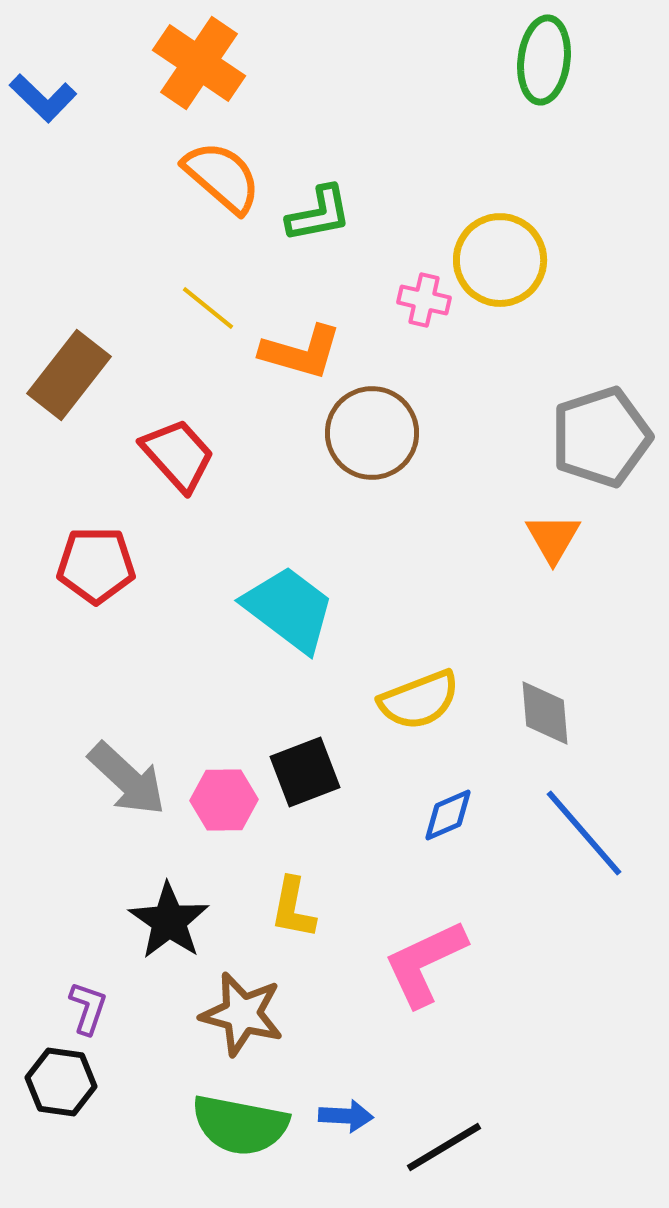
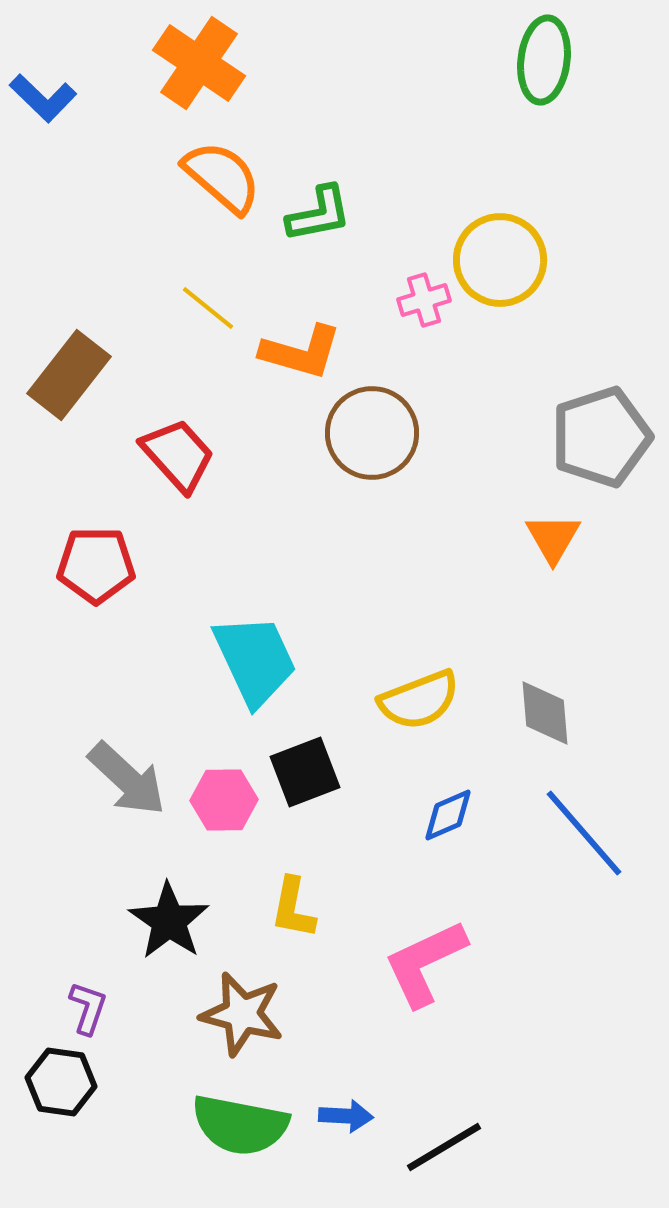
pink cross: rotated 30 degrees counterclockwise
cyan trapezoid: moved 34 px left, 51 px down; rotated 28 degrees clockwise
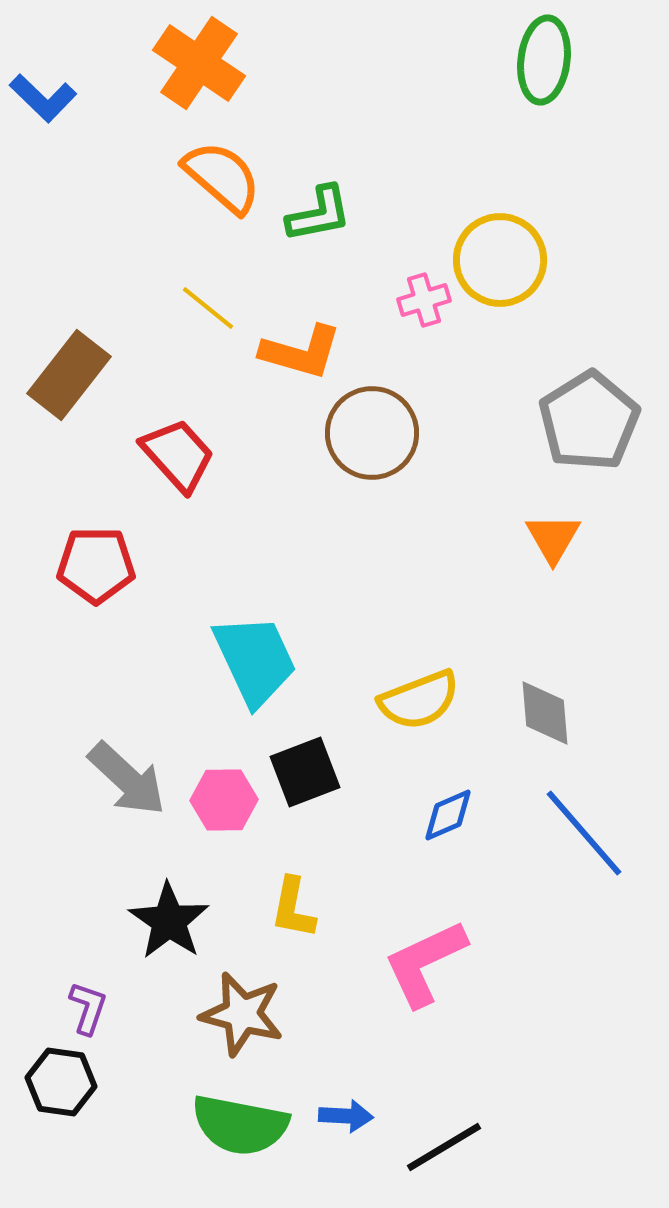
gray pentagon: moved 12 px left, 16 px up; rotated 14 degrees counterclockwise
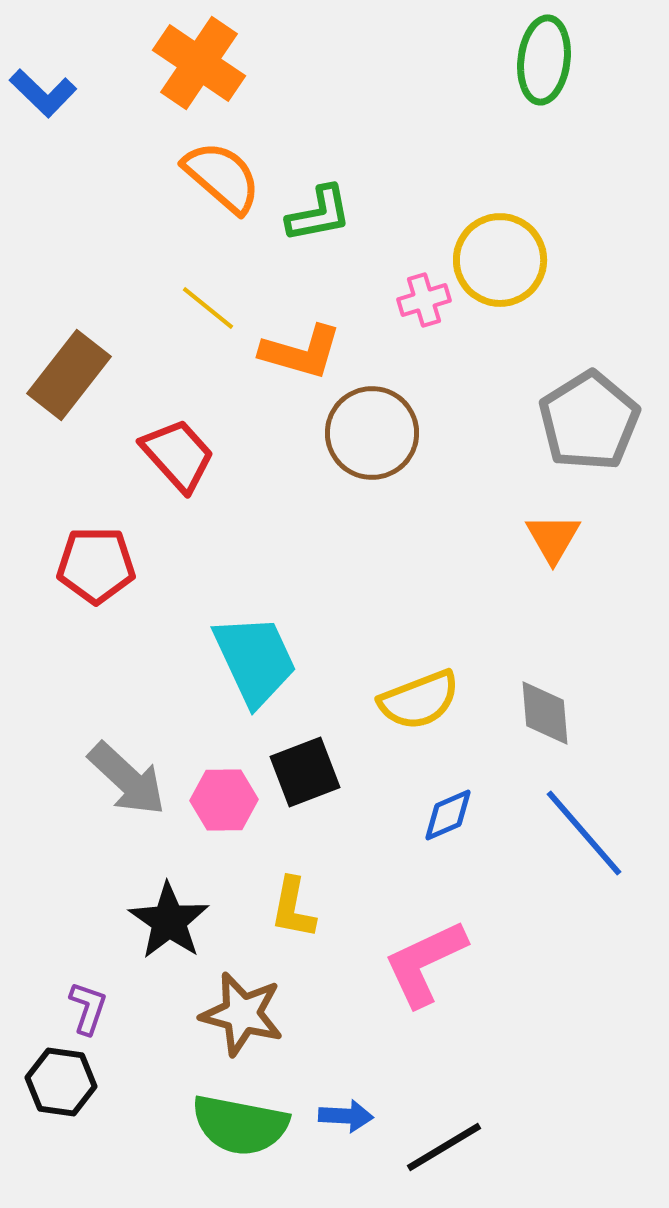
blue L-shape: moved 5 px up
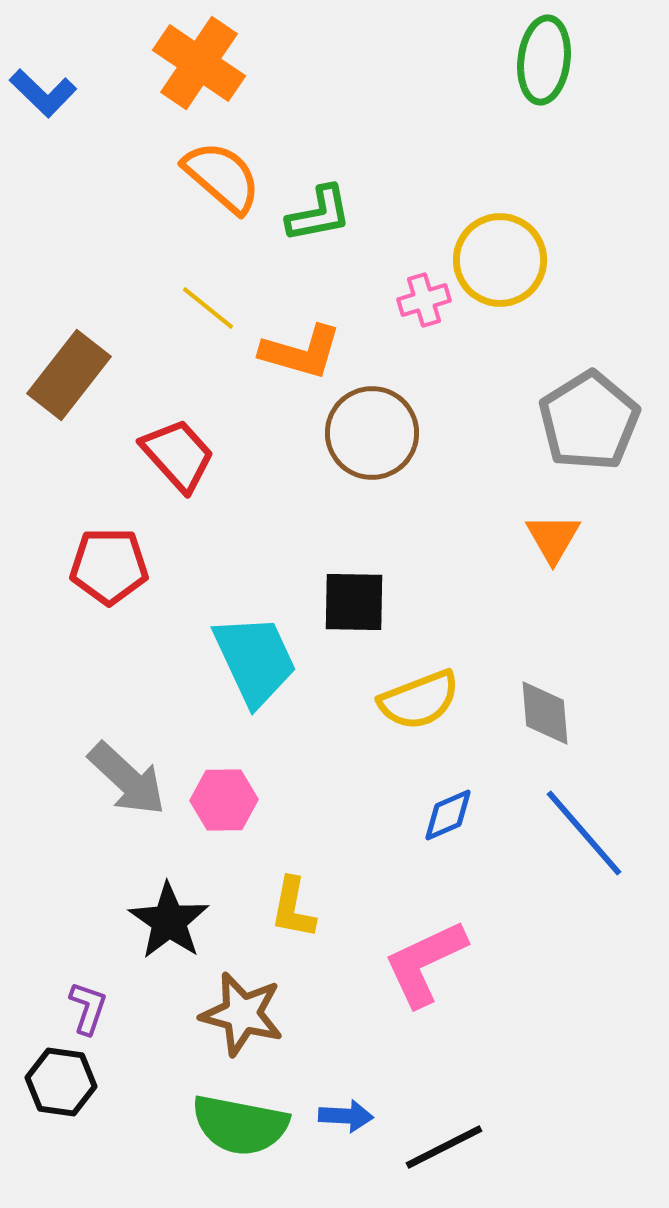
red pentagon: moved 13 px right, 1 px down
black square: moved 49 px right, 170 px up; rotated 22 degrees clockwise
black line: rotated 4 degrees clockwise
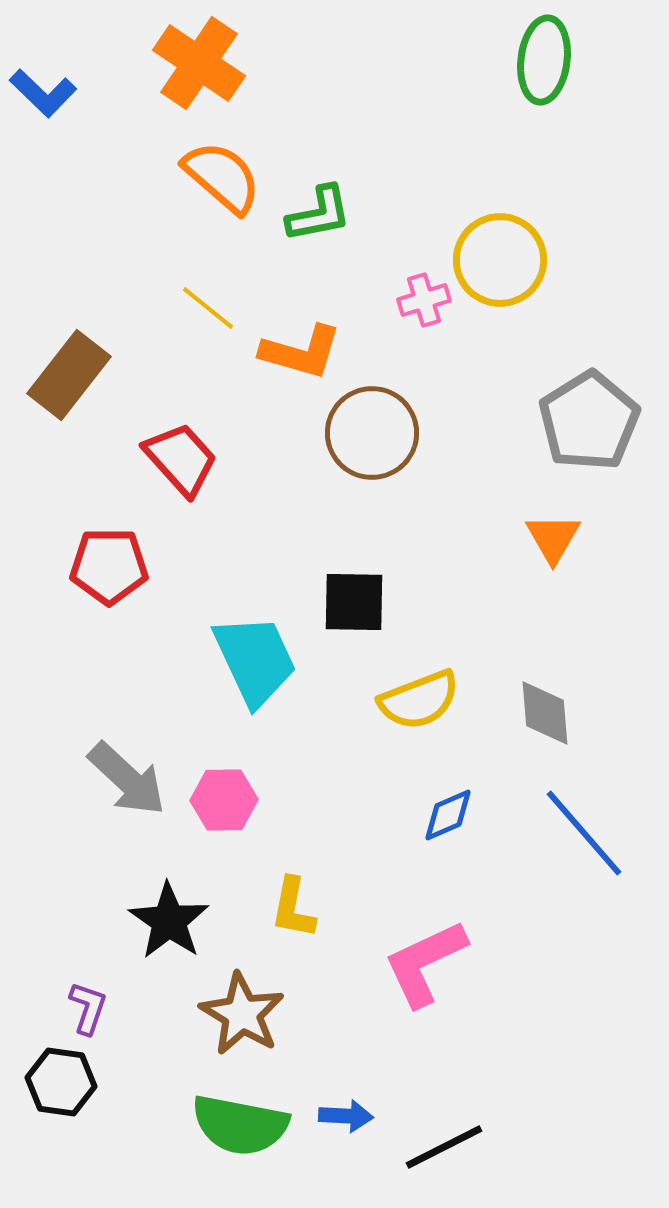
red trapezoid: moved 3 px right, 4 px down
brown star: rotated 16 degrees clockwise
